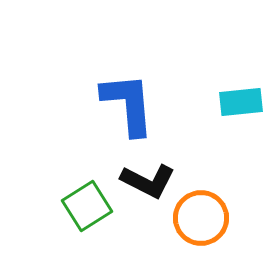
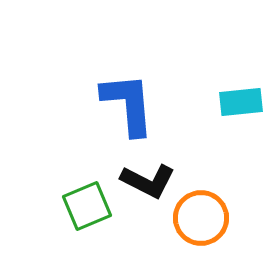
green square: rotated 9 degrees clockwise
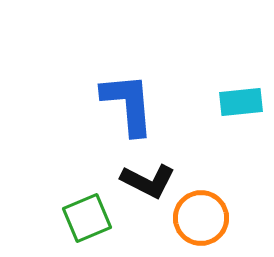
green square: moved 12 px down
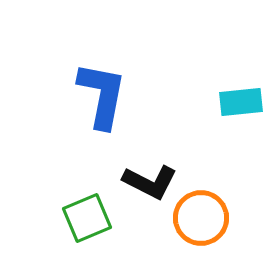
blue L-shape: moved 26 px left, 9 px up; rotated 16 degrees clockwise
black L-shape: moved 2 px right, 1 px down
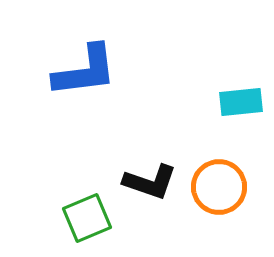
blue L-shape: moved 17 px left, 24 px up; rotated 72 degrees clockwise
black L-shape: rotated 8 degrees counterclockwise
orange circle: moved 18 px right, 31 px up
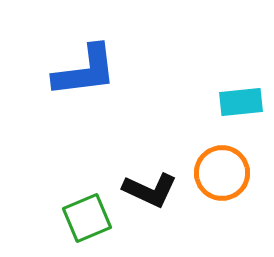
black L-shape: moved 8 px down; rotated 6 degrees clockwise
orange circle: moved 3 px right, 14 px up
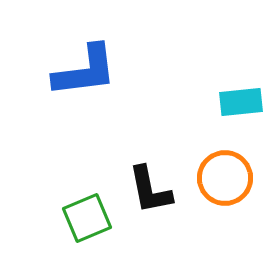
orange circle: moved 3 px right, 5 px down
black L-shape: rotated 54 degrees clockwise
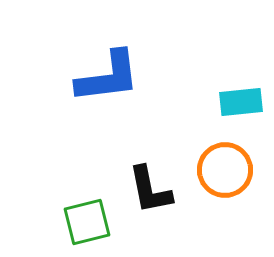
blue L-shape: moved 23 px right, 6 px down
orange circle: moved 8 px up
green square: moved 4 px down; rotated 9 degrees clockwise
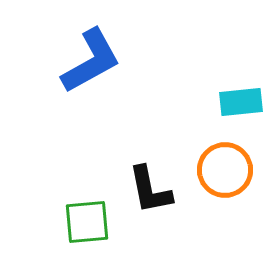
blue L-shape: moved 17 px left, 16 px up; rotated 22 degrees counterclockwise
green square: rotated 9 degrees clockwise
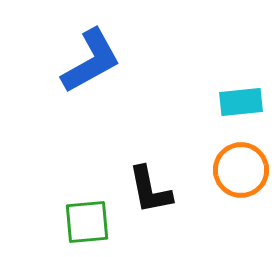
orange circle: moved 16 px right
